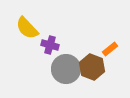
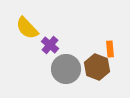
purple cross: rotated 24 degrees clockwise
orange rectangle: rotated 56 degrees counterclockwise
brown hexagon: moved 5 px right
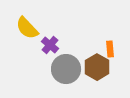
brown hexagon: rotated 10 degrees clockwise
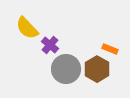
orange rectangle: rotated 63 degrees counterclockwise
brown hexagon: moved 2 px down
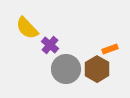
orange rectangle: rotated 42 degrees counterclockwise
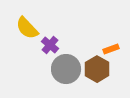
orange rectangle: moved 1 px right
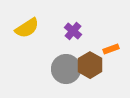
yellow semicircle: rotated 80 degrees counterclockwise
purple cross: moved 23 px right, 14 px up
brown hexagon: moved 7 px left, 4 px up
